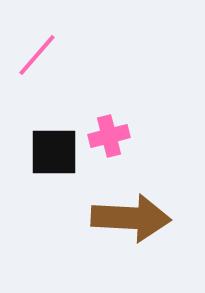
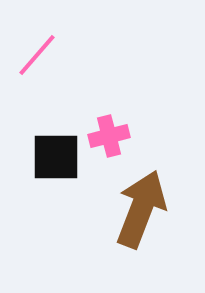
black square: moved 2 px right, 5 px down
brown arrow: moved 10 px right, 9 px up; rotated 72 degrees counterclockwise
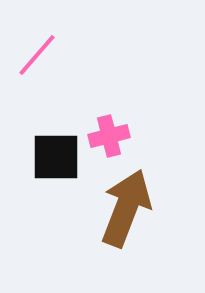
brown arrow: moved 15 px left, 1 px up
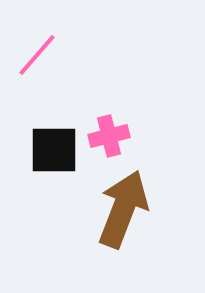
black square: moved 2 px left, 7 px up
brown arrow: moved 3 px left, 1 px down
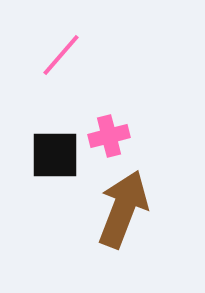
pink line: moved 24 px right
black square: moved 1 px right, 5 px down
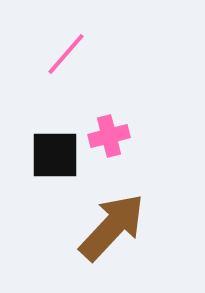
pink line: moved 5 px right, 1 px up
brown arrow: moved 11 px left, 18 px down; rotated 22 degrees clockwise
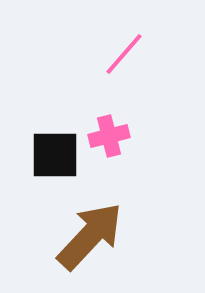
pink line: moved 58 px right
brown arrow: moved 22 px left, 9 px down
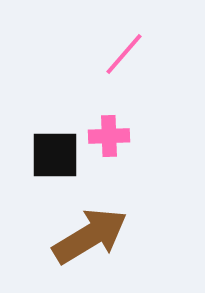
pink cross: rotated 12 degrees clockwise
brown arrow: rotated 16 degrees clockwise
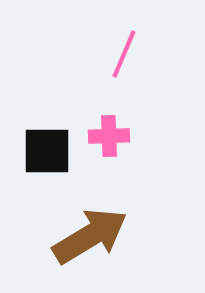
pink line: rotated 18 degrees counterclockwise
black square: moved 8 px left, 4 px up
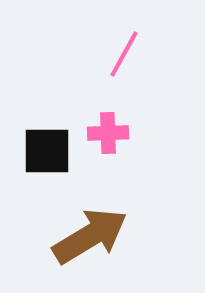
pink line: rotated 6 degrees clockwise
pink cross: moved 1 px left, 3 px up
